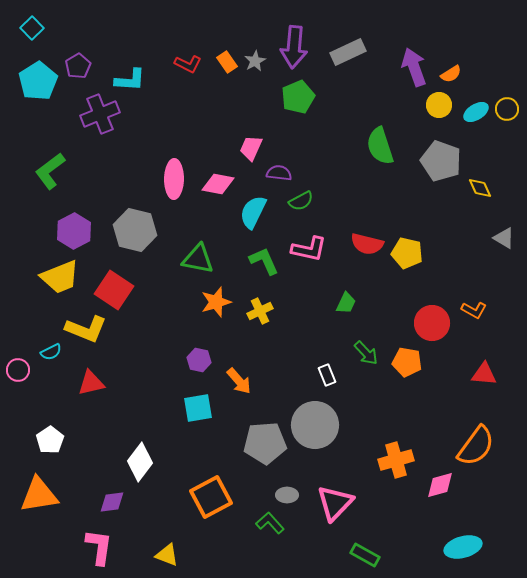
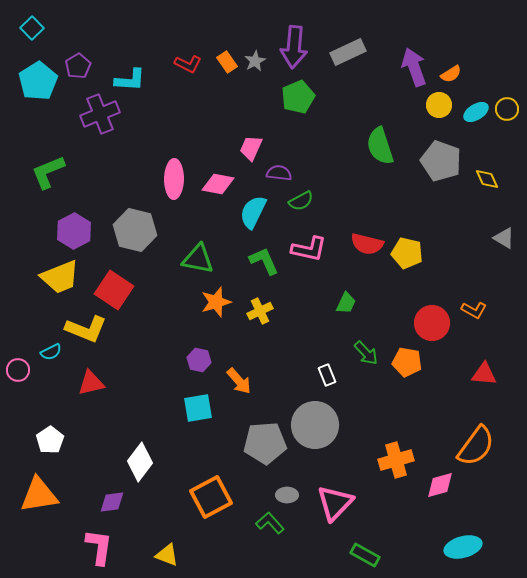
green L-shape at (50, 171): moved 2 px left, 1 px down; rotated 15 degrees clockwise
yellow diamond at (480, 188): moved 7 px right, 9 px up
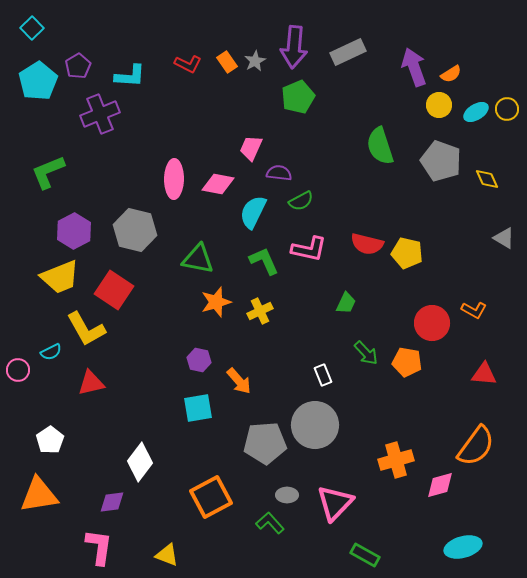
cyan L-shape at (130, 80): moved 4 px up
yellow L-shape at (86, 329): rotated 39 degrees clockwise
white rectangle at (327, 375): moved 4 px left
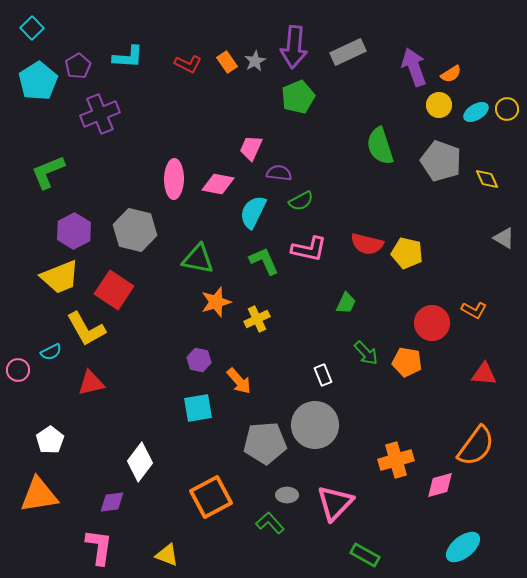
cyan L-shape at (130, 76): moved 2 px left, 19 px up
yellow cross at (260, 311): moved 3 px left, 8 px down
cyan ellipse at (463, 547): rotated 24 degrees counterclockwise
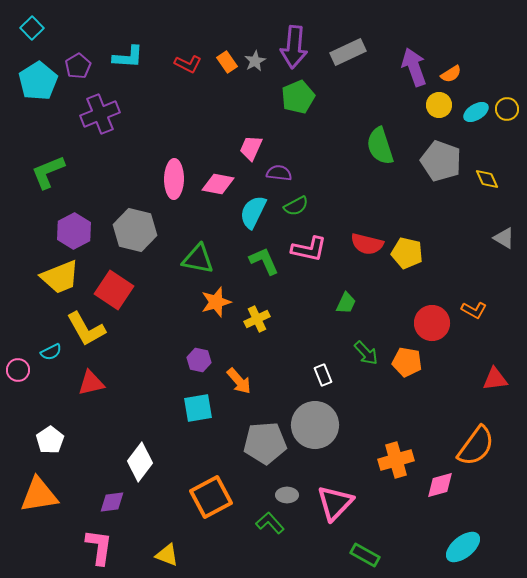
green semicircle at (301, 201): moved 5 px left, 5 px down
red triangle at (484, 374): moved 11 px right, 5 px down; rotated 12 degrees counterclockwise
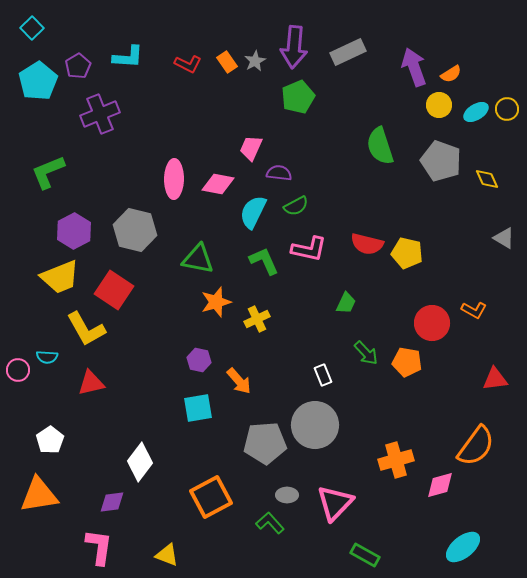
cyan semicircle at (51, 352): moved 4 px left, 5 px down; rotated 30 degrees clockwise
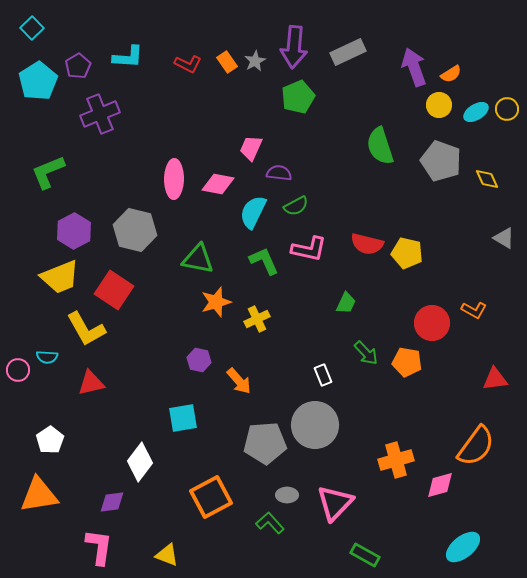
cyan square at (198, 408): moved 15 px left, 10 px down
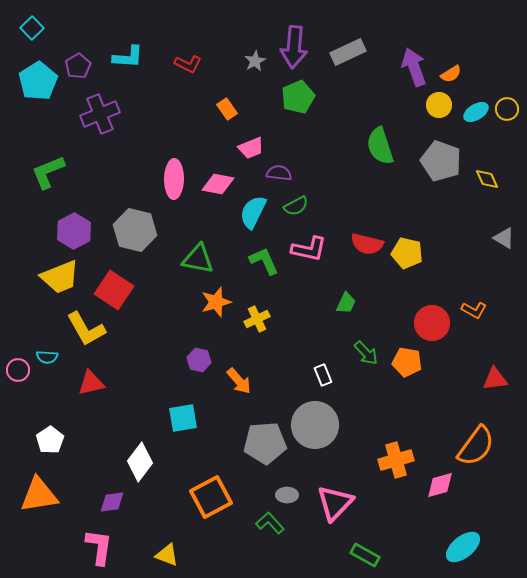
orange rectangle at (227, 62): moved 47 px down
pink trapezoid at (251, 148): rotated 136 degrees counterclockwise
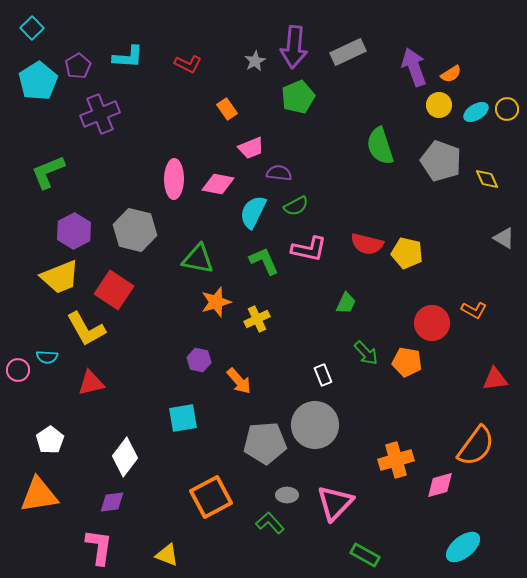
white diamond at (140, 462): moved 15 px left, 5 px up
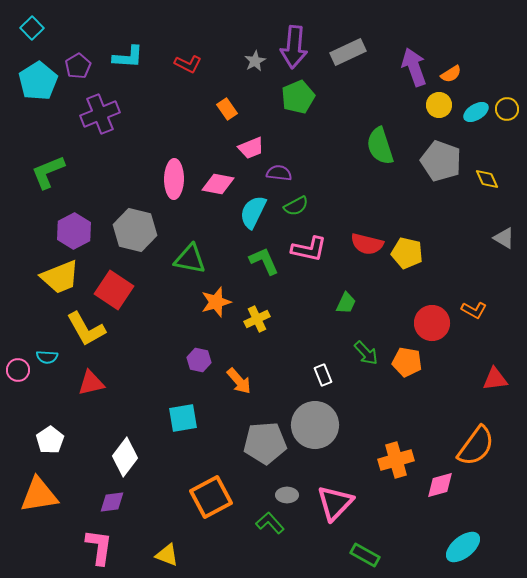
green triangle at (198, 259): moved 8 px left
